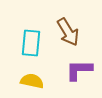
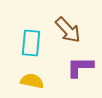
brown arrow: moved 2 px up; rotated 12 degrees counterclockwise
purple L-shape: moved 1 px right, 3 px up
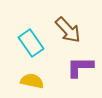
cyan rectangle: rotated 40 degrees counterclockwise
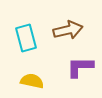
brown arrow: rotated 60 degrees counterclockwise
cyan rectangle: moved 5 px left, 5 px up; rotated 20 degrees clockwise
